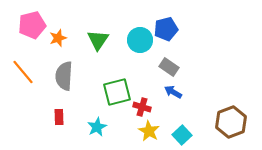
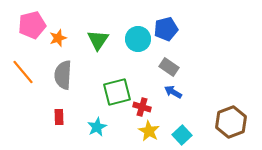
cyan circle: moved 2 px left, 1 px up
gray semicircle: moved 1 px left, 1 px up
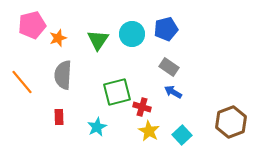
cyan circle: moved 6 px left, 5 px up
orange line: moved 1 px left, 10 px down
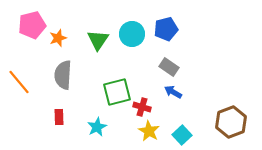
orange line: moved 3 px left
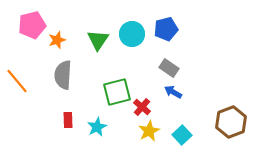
orange star: moved 1 px left, 2 px down
gray rectangle: moved 1 px down
orange line: moved 2 px left, 1 px up
red cross: rotated 24 degrees clockwise
red rectangle: moved 9 px right, 3 px down
yellow star: rotated 15 degrees clockwise
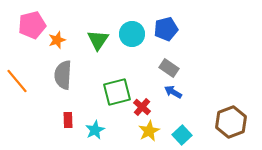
cyan star: moved 2 px left, 3 px down
